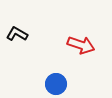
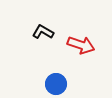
black L-shape: moved 26 px right, 2 px up
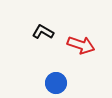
blue circle: moved 1 px up
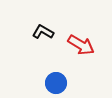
red arrow: rotated 12 degrees clockwise
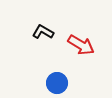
blue circle: moved 1 px right
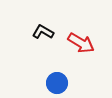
red arrow: moved 2 px up
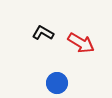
black L-shape: moved 1 px down
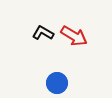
red arrow: moved 7 px left, 7 px up
